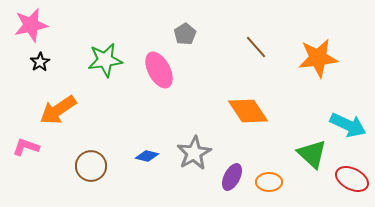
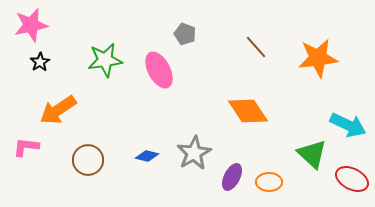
gray pentagon: rotated 20 degrees counterclockwise
pink L-shape: rotated 12 degrees counterclockwise
brown circle: moved 3 px left, 6 px up
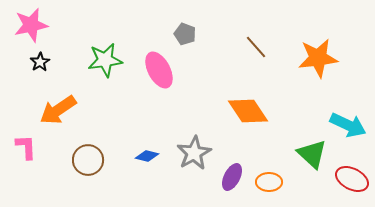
pink L-shape: rotated 80 degrees clockwise
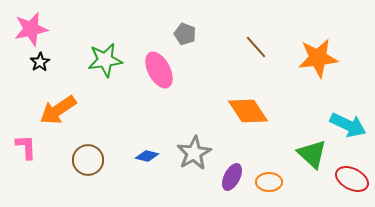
pink star: moved 4 px down
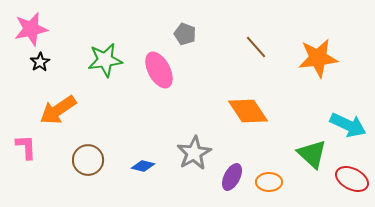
blue diamond: moved 4 px left, 10 px down
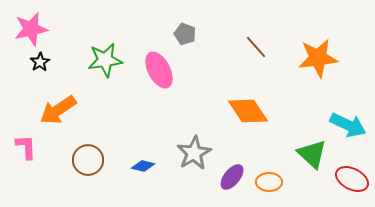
purple ellipse: rotated 12 degrees clockwise
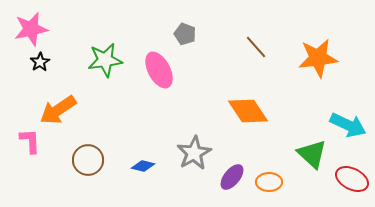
pink L-shape: moved 4 px right, 6 px up
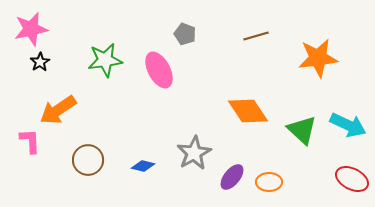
brown line: moved 11 px up; rotated 65 degrees counterclockwise
green triangle: moved 10 px left, 24 px up
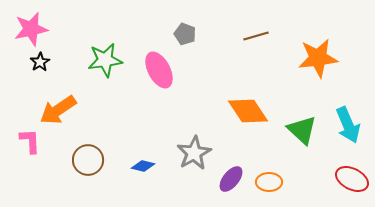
cyan arrow: rotated 42 degrees clockwise
purple ellipse: moved 1 px left, 2 px down
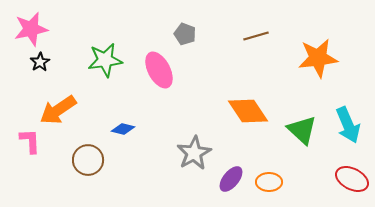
blue diamond: moved 20 px left, 37 px up
